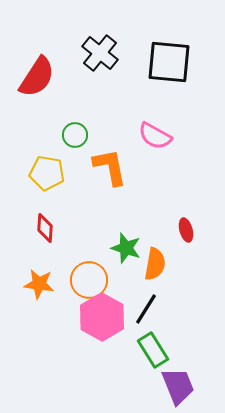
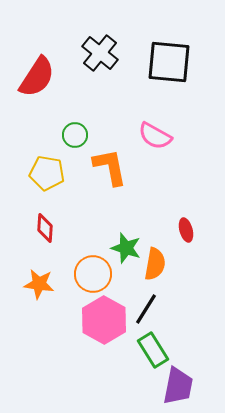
orange circle: moved 4 px right, 6 px up
pink hexagon: moved 2 px right, 3 px down
purple trapezoid: rotated 33 degrees clockwise
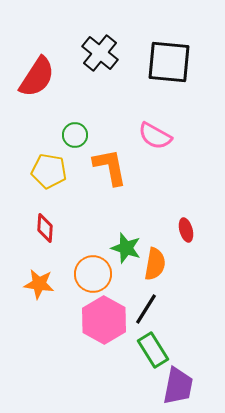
yellow pentagon: moved 2 px right, 2 px up
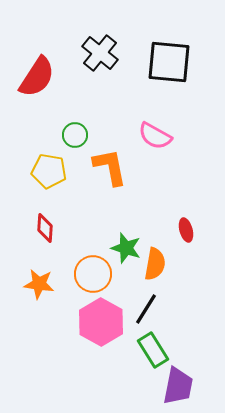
pink hexagon: moved 3 px left, 2 px down
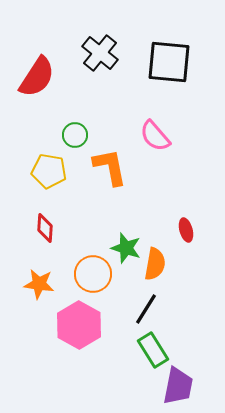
pink semicircle: rotated 20 degrees clockwise
pink hexagon: moved 22 px left, 3 px down
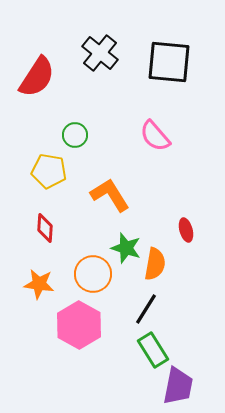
orange L-shape: moved 28 px down; rotated 21 degrees counterclockwise
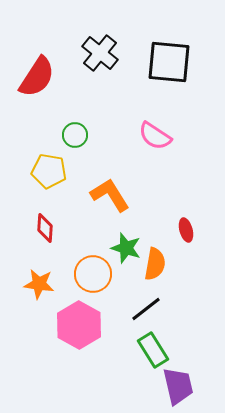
pink semicircle: rotated 16 degrees counterclockwise
black line: rotated 20 degrees clockwise
purple trapezoid: rotated 24 degrees counterclockwise
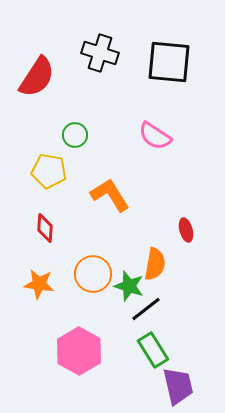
black cross: rotated 21 degrees counterclockwise
green star: moved 3 px right, 38 px down
pink hexagon: moved 26 px down
